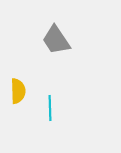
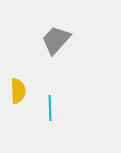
gray trapezoid: rotated 76 degrees clockwise
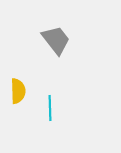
gray trapezoid: rotated 100 degrees clockwise
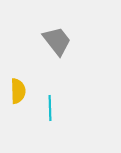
gray trapezoid: moved 1 px right, 1 px down
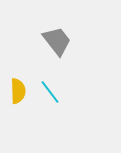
cyan line: moved 16 px up; rotated 35 degrees counterclockwise
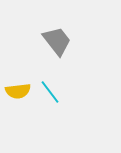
yellow semicircle: rotated 85 degrees clockwise
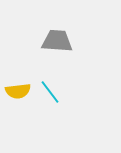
gray trapezoid: rotated 48 degrees counterclockwise
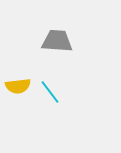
yellow semicircle: moved 5 px up
